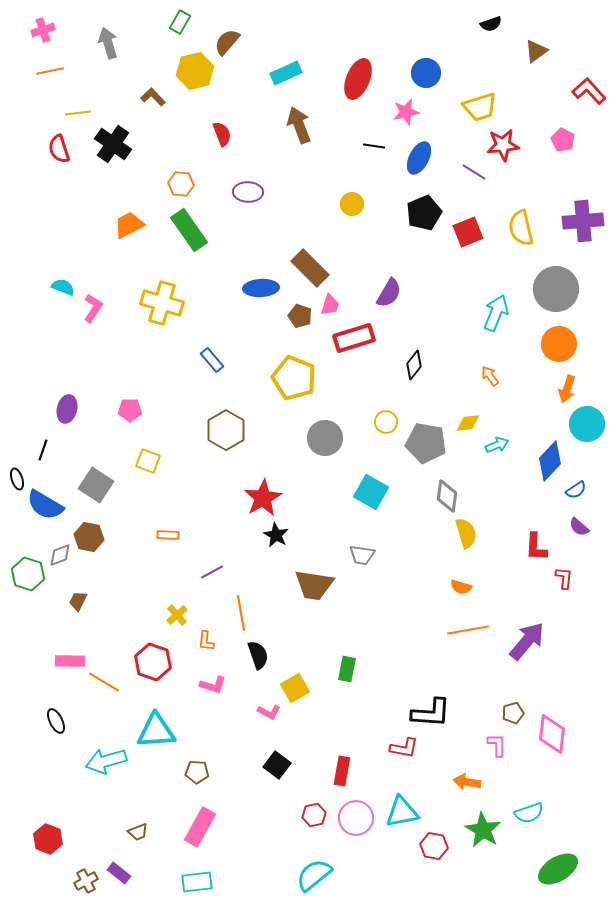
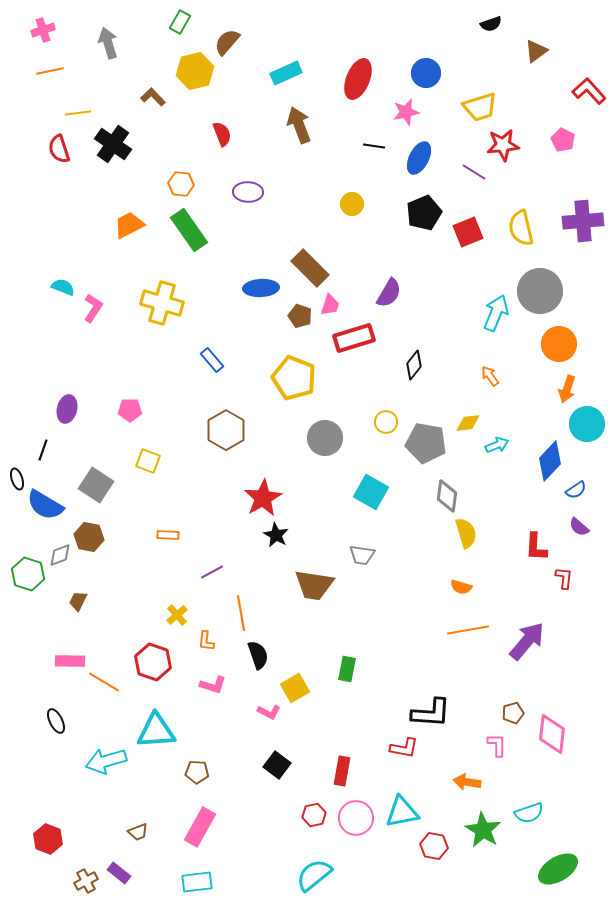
gray circle at (556, 289): moved 16 px left, 2 px down
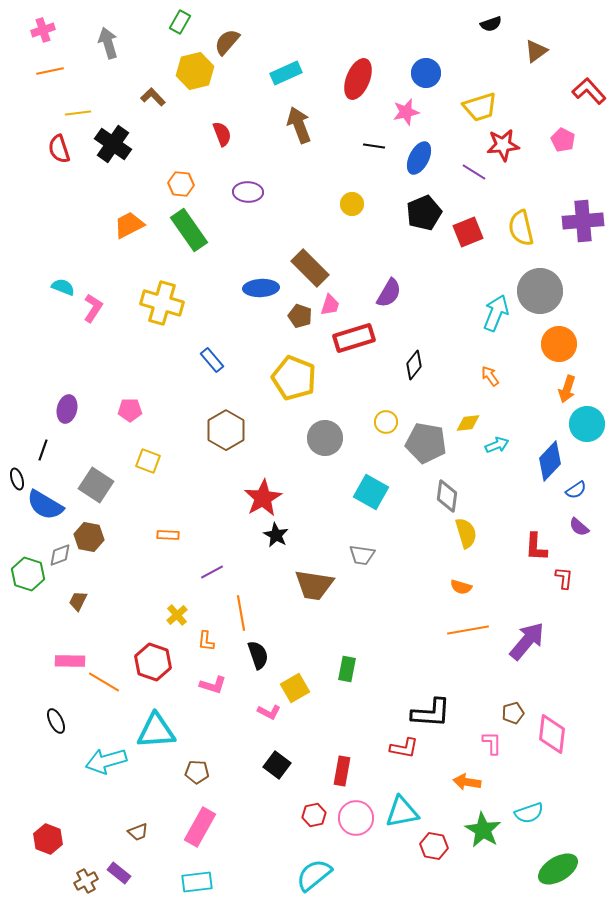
pink L-shape at (497, 745): moved 5 px left, 2 px up
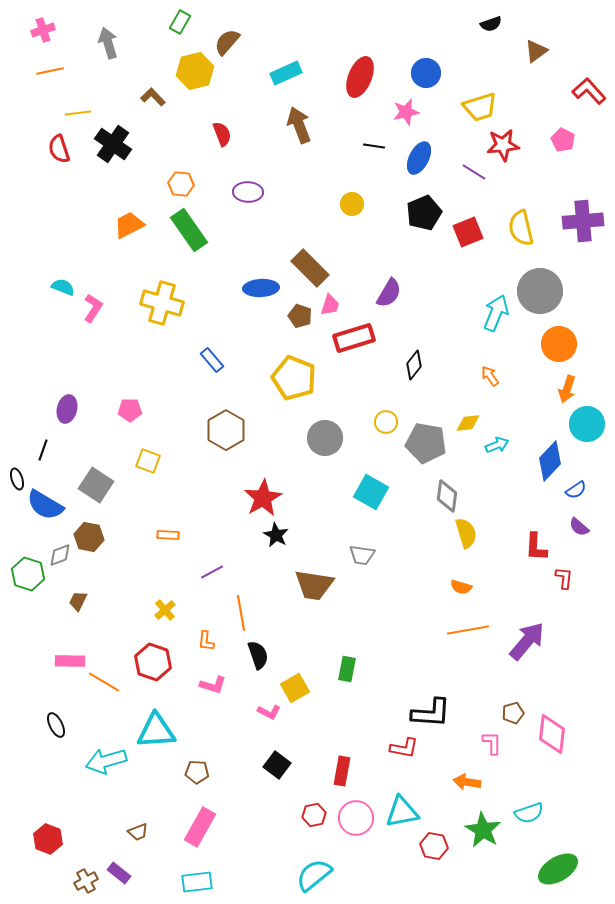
red ellipse at (358, 79): moved 2 px right, 2 px up
yellow cross at (177, 615): moved 12 px left, 5 px up
black ellipse at (56, 721): moved 4 px down
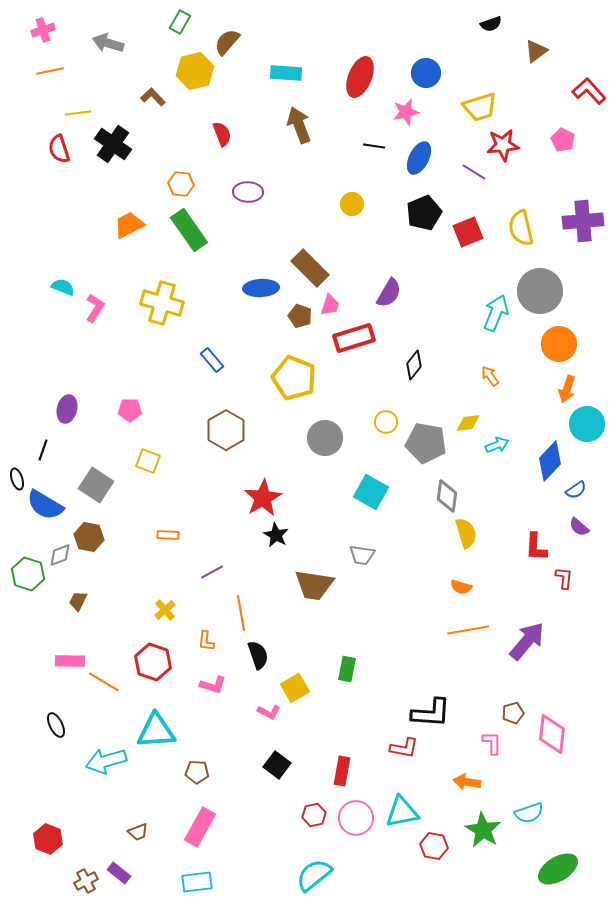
gray arrow at (108, 43): rotated 56 degrees counterclockwise
cyan rectangle at (286, 73): rotated 28 degrees clockwise
pink L-shape at (93, 308): moved 2 px right
